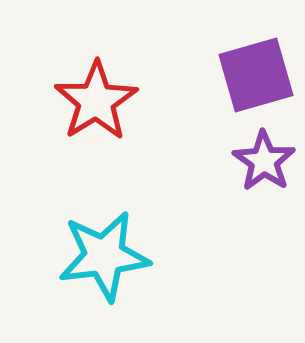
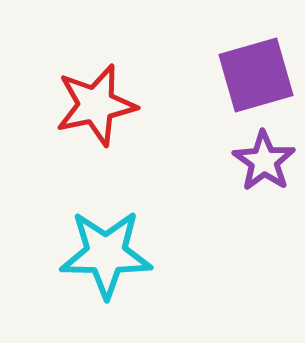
red star: moved 4 px down; rotated 20 degrees clockwise
cyan star: moved 2 px right, 2 px up; rotated 8 degrees clockwise
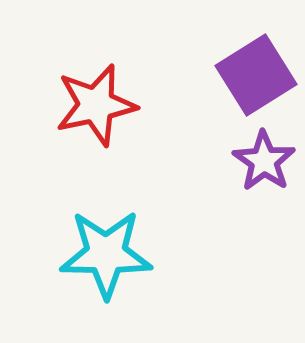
purple square: rotated 16 degrees counterclockwise
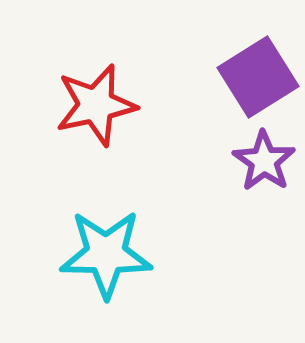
purple square: moved 2 px right, 2 px down
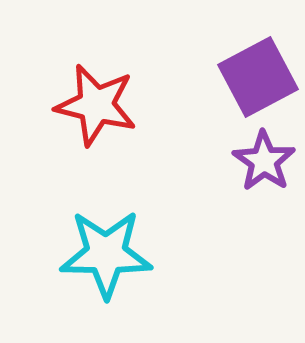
purple square: rotated 4 degrees clockwise
red star: rotated 26 degrees clockwise
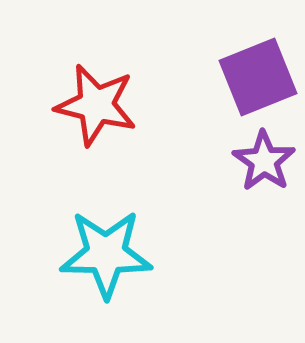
purple square: rotated 6 degrees clockwise
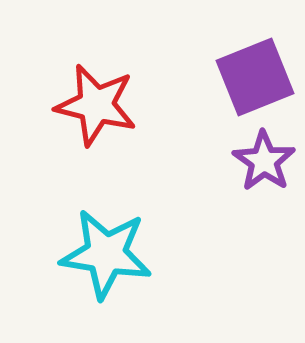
purple square: moved 3 px left
cyan star: rotated 8 degrees clockwise
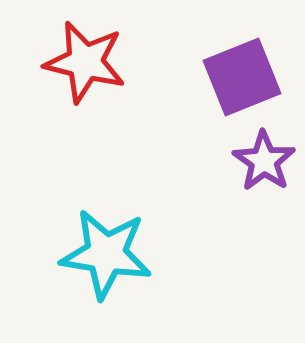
purple square: moved 13 px left
red star: moved 11 px left, 43 px up
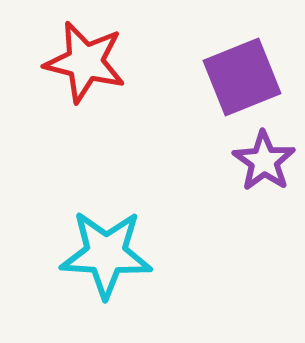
cyan star: rotated 6 degrees counterclockwise
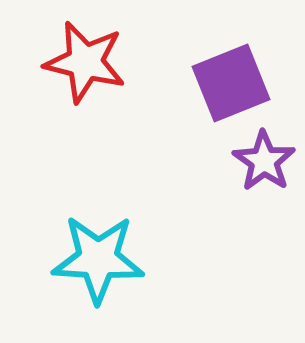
purple square: moved 11 px left, 6 px down
cyan star: moved 8 px left, 5 px down
